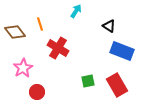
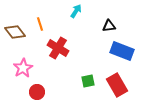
black triangle: rotated 40 degrees counterclockwise
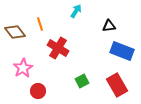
green square: moved 6 px left; rotated 16 degrees counterclockwise
red circle: moved 1 px right, 1 px up
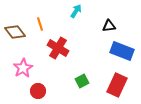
red rectangle: rotated 55 degrees clockwise
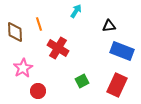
orange line: moved 1 px left
brown diamond: rotated 35 degrees clockwise
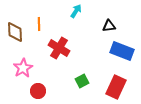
orange line: rotated 16 degrees clockwise
red cross: moved 1 px right
red rectangle: moved 1 px left, 2 px down
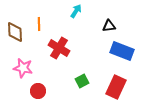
pink star: rotated 30 degrees counterclockwise
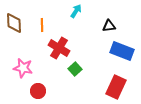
orange line: moved 3 px right, 1 px down
brown diamond: moved 1 px left, 9 px up
green square: moved 7 px left, 12 px up; rotated 16 degrees counterclockwise
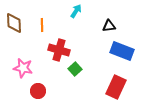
red cross: moved 2 px down; rotated 15 degrees counterclockwise
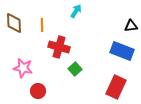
black triangle: moved 22 px right
red cross: moved 3 px up
